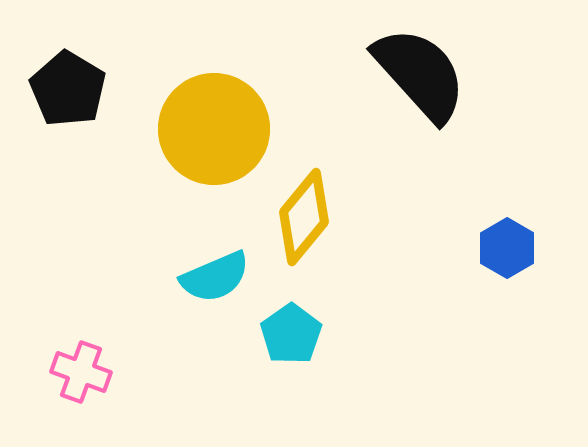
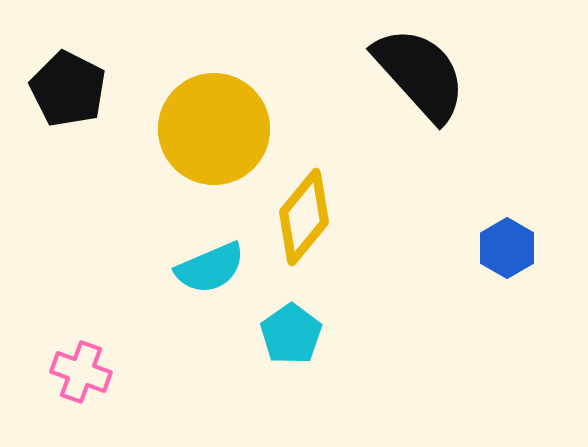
black pentagon: rotated 4 degrees counterclockwise
cyan semicircle: moved 5 px left, 9 px up
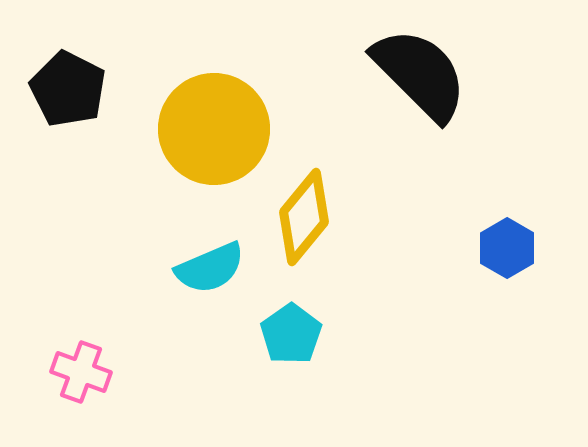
black semicircle: rotated 3 degrees counterclockwise
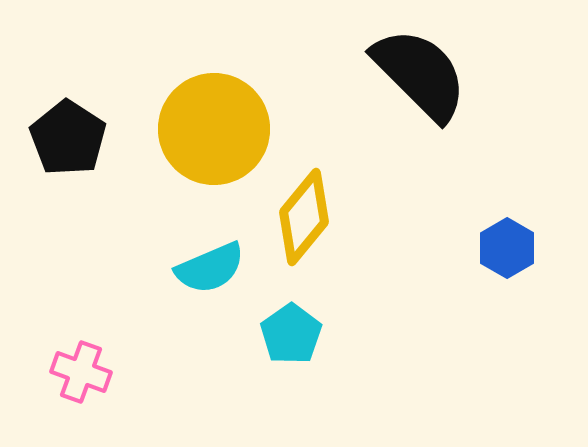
black pentagon: moved 49 px down; rotated 6 degrees clockwise
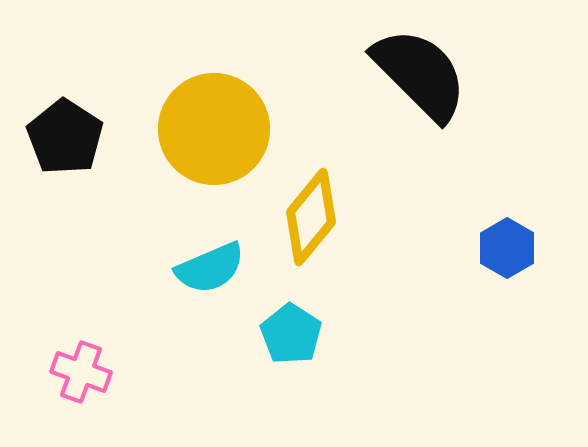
black pentagon: moved 3 px left, 1 px up
yellow diamond: moved 7 px right
cyan pentagon: rotated 4 degrees counterclockwise
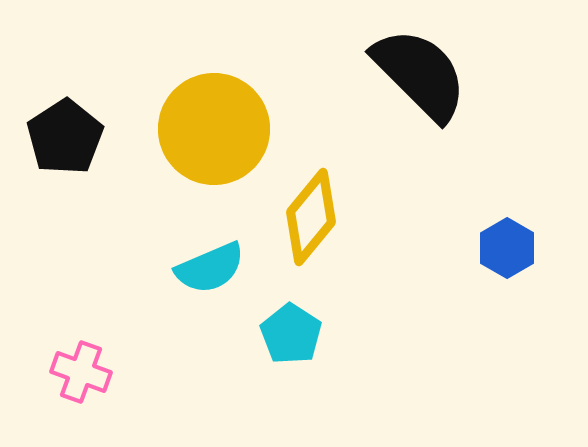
black pentagon: rotated 6 degrees clockwise
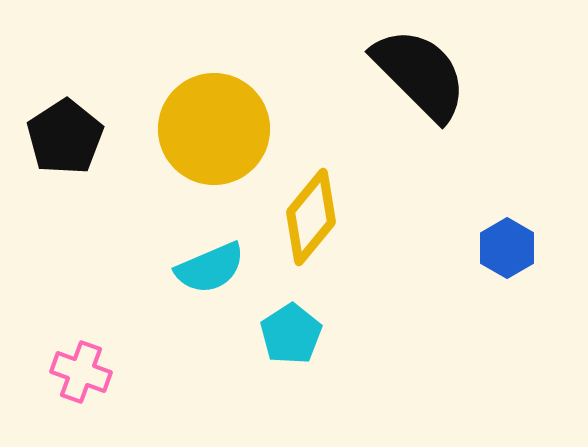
cyan pentagon: rotated 6 degrees clockwise
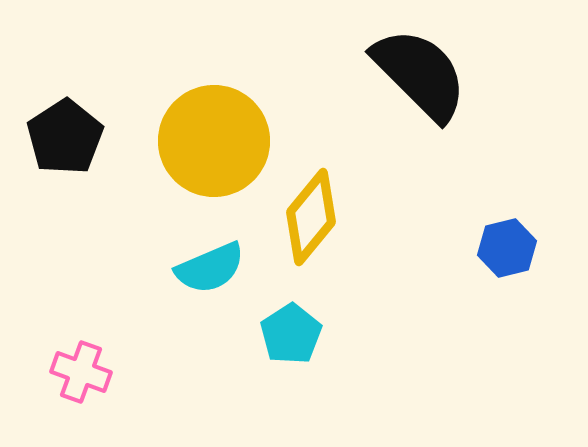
yellow circle: moved 12 px down
blue hexagon: rotated 16 degrees clockwise
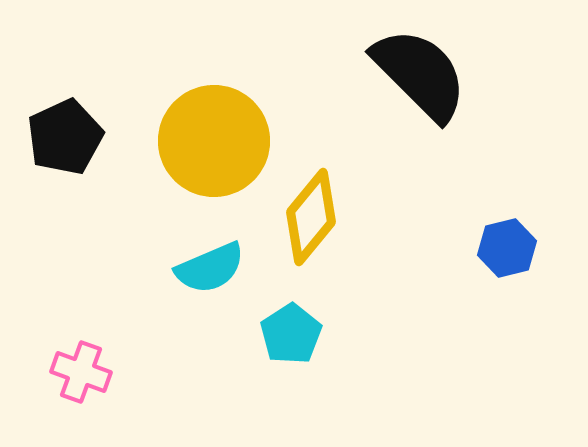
black pentagon: rotated 8 degrees clockwise
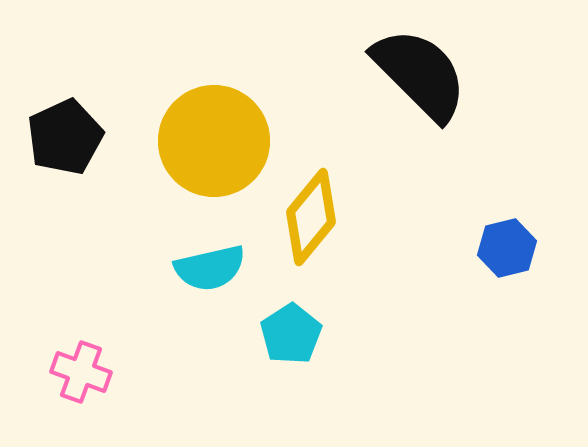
cyan semicircle: rotated 10 degrees clockwise
